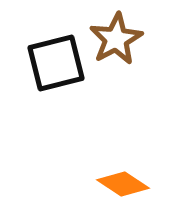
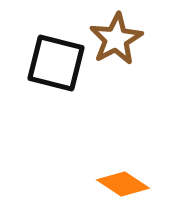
black square: rotated 28 degrees clockwise
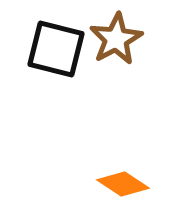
black square: moved 14 px up
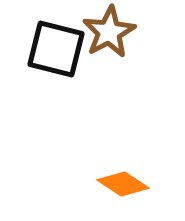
brown star: moved 7 px left, 7 px up
